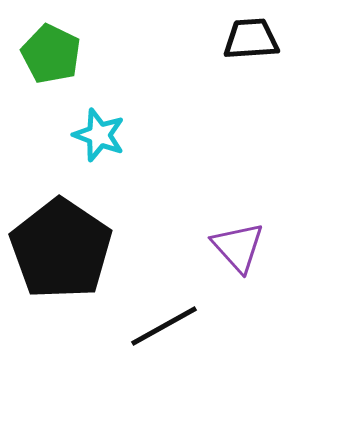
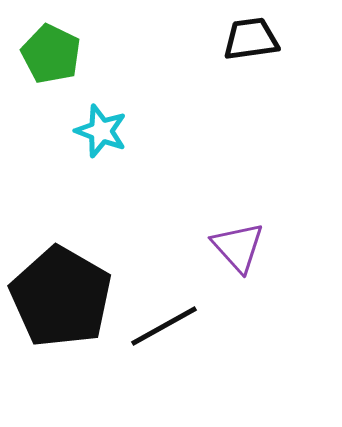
black trapezoid: rotated 4 degrees counterclockwise
cyan star: moved 2 px right, 4 px up
black pentagon: moved 48 px down; rotated 4 degrees counterclockwise
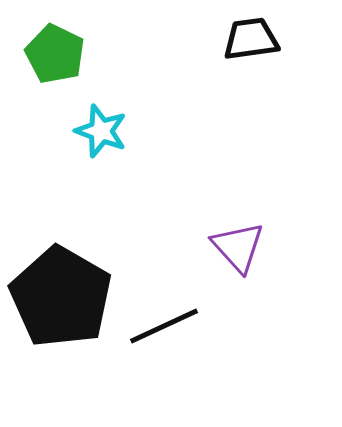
green pentagon: moved 4 px right
black line: rotated 4 degrees clockwise
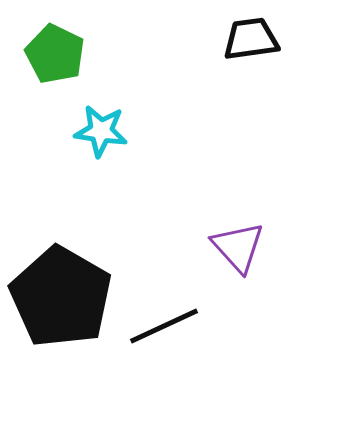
cyan star: rotated 12 degrees counterclockwise
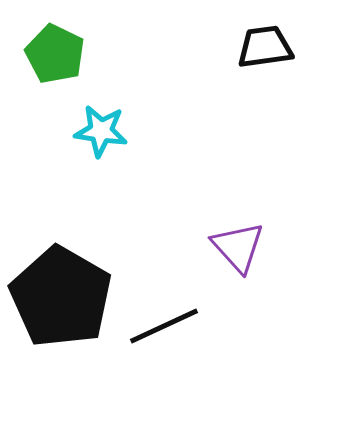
black trapezoid: moved 14 px right, 8 px down
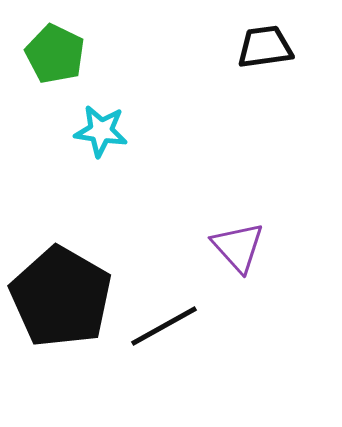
black line: rotated 4 degrees counterclockwise
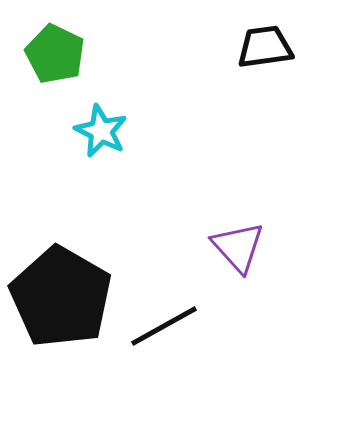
cyan star: rotated 18 degrees clockwise
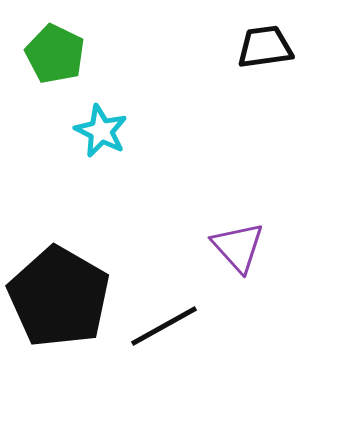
black pentagon: moved 2 px left
